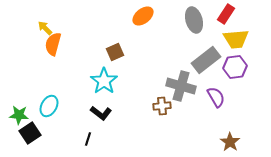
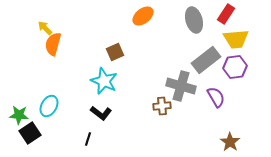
cyan star: rotated 12 degrees counterclockwise
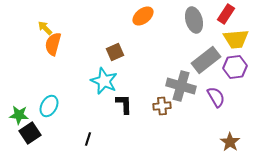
black L-shape: moved 23 px right, 9 px up; rotated 130 degrees counterclockwise
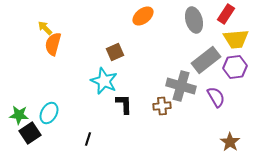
cyan ellipse: moved 7 px down
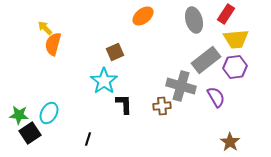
cyan star: rotated 12 degrees clockwise
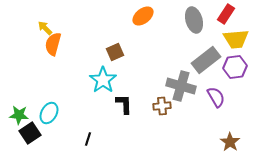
cyan star: moved 1 px left, 1 px up
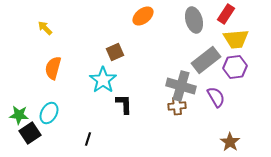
orange semicircle: moved 24 px down
brown cross: moved 15 px right
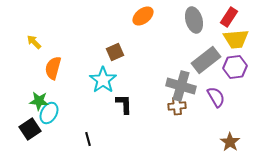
red rectangle: moved 3 px right, 3 px down
yellow arrow: moved 11 px left, 14 px down
green star: moved 20 px right, 14 px up
black square: moved 4 px up
black line: rotated 32 degrees counterclockwise
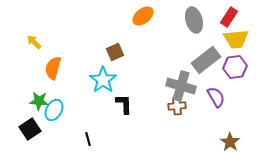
cyan ellipse: moved 5 px right, 3 px up
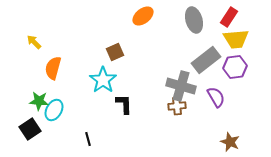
brown star: rotated 12 degrees counterclockwise
